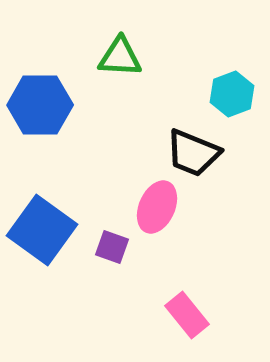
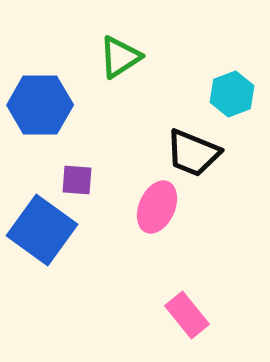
green triangle: rotated 36 degrees counterclockwise
purple square: moved 35 px left, 67 px up; rotated 16 degrees counterclockwise
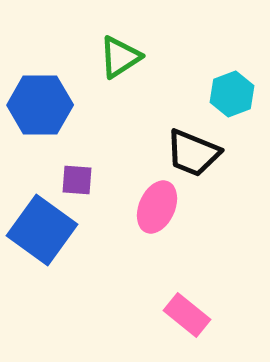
pink rectangle: rotated 12 degrees counterclockwise
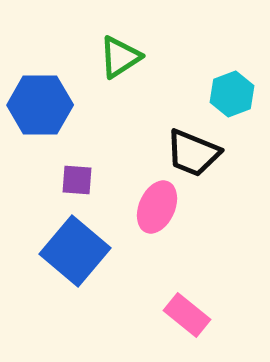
blue square: moved 33 px right, 21 px down; rotated 4 degrees clockwise
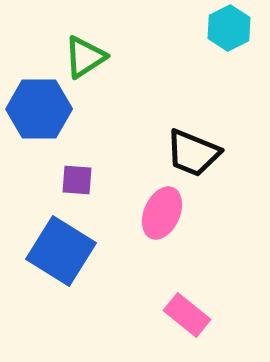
green triangle: moved 35 px left
cyan hexagon: moved 3 px left, 66 px up; rotated 6 degrees counterclockwise
blue hexagon: moved 1 px left, 4 px down
pink ellipse: moved 5 px right, 6 px down
blue square: moved 14 px left; rotated 8 degrees counterclockwise
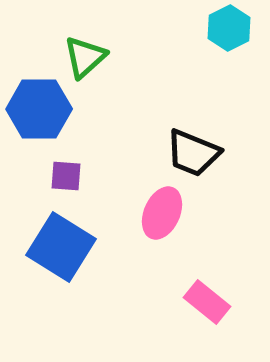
green triangle: rotated 9 degrees counterclockwise
purple square: moved 11 px left, 4 px up
blue square: moved 4 px up
pink rectangle: moved 20 px right, 13 px up
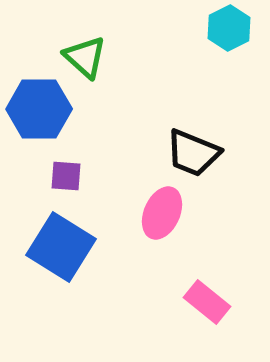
green triangle: rotated 36 degrees counterclockwise
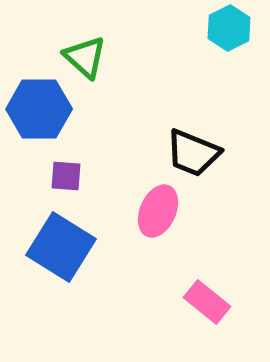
pink ellipse: moved 4 px left, 2 px up
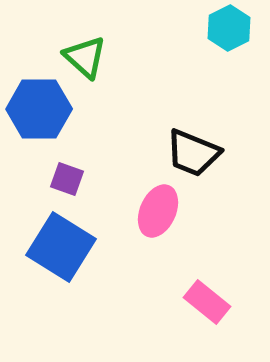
purple square: moved 1 px right, 3 px down; rotated 16 degrees clockwise
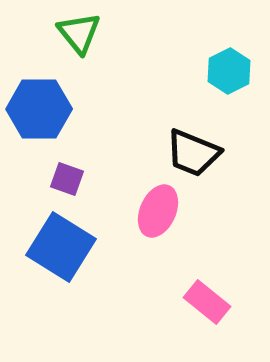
cyan hexagon: moved 43 px down
green triangle: moved 6 px left, 24 px up; rotated 9 degrees clockwise
